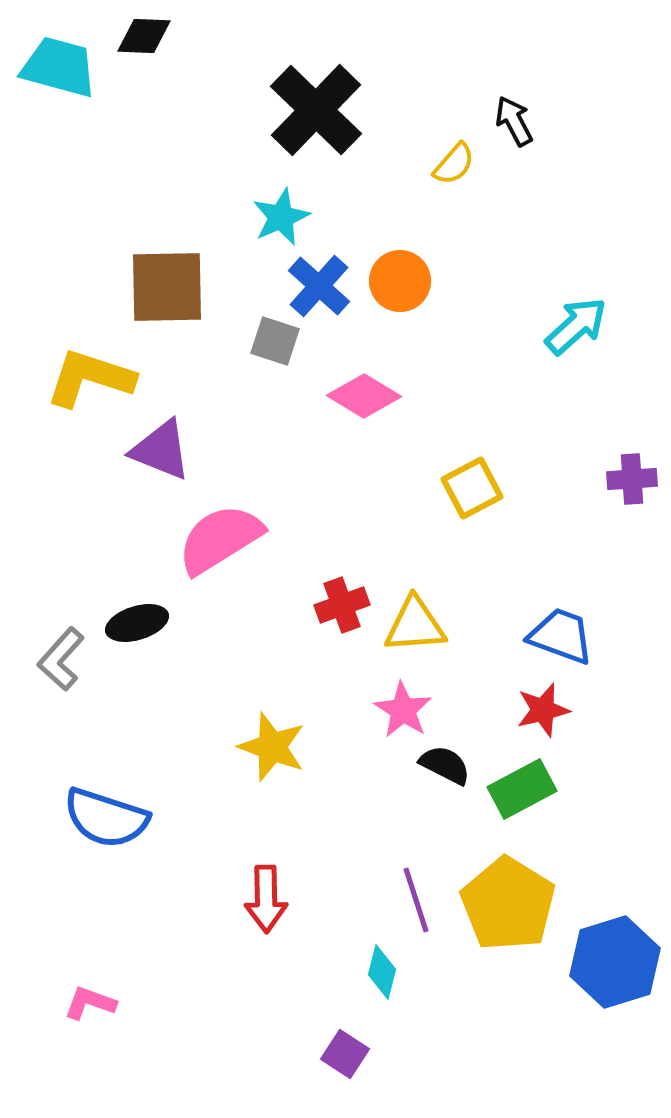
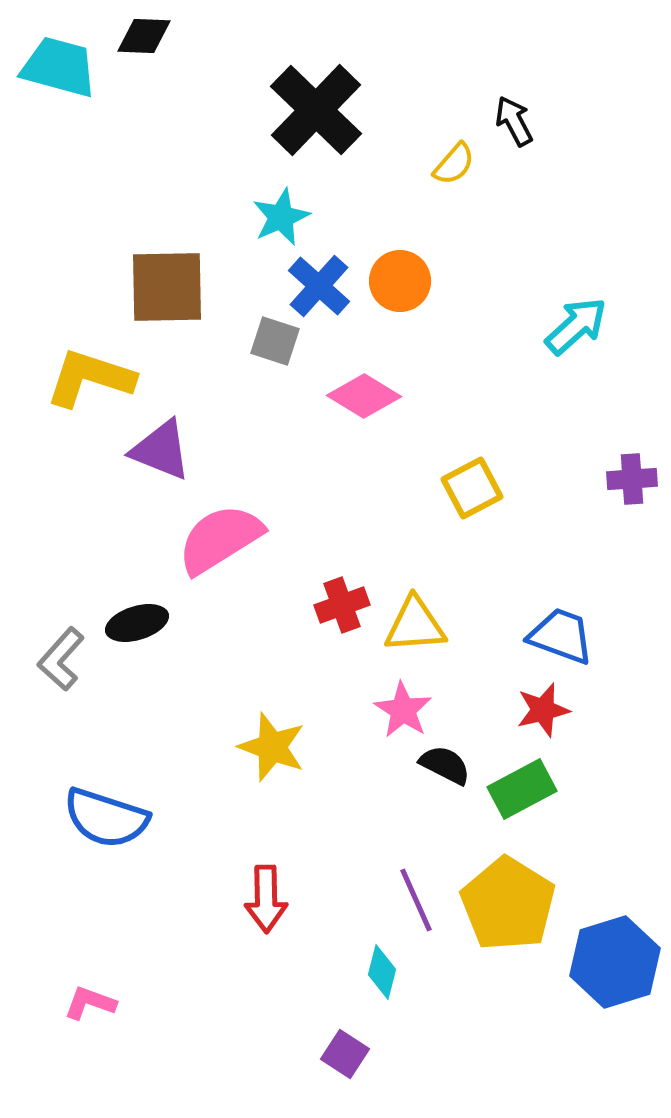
purple line: rotated 6 degrees counterclockwise
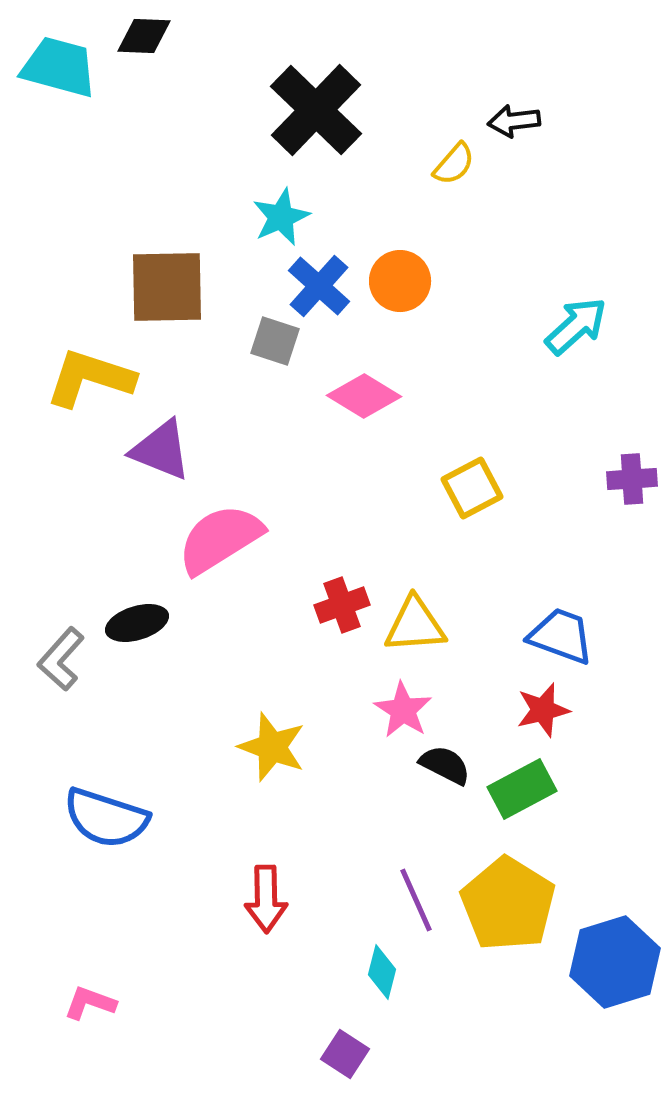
black arrow: rotated 69 degrees counterclockwise
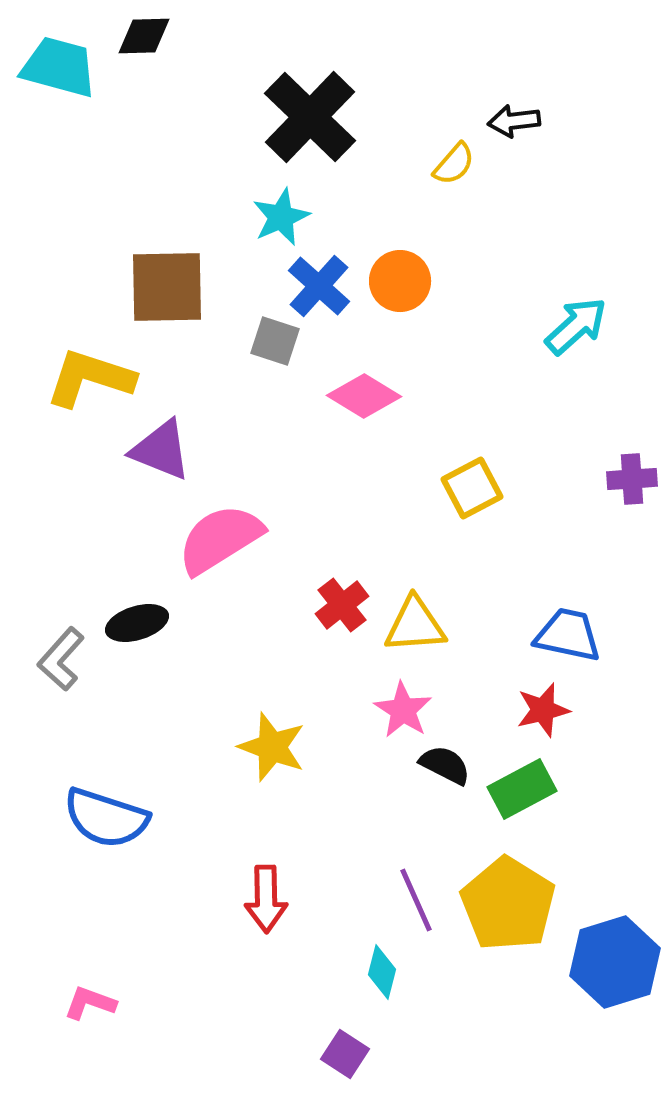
black diamond: rotated 4 degrees counterclockwise
black cross: moved 6 px left, 7 px down
red cross: rotated 18 degrees counterclockwise
blue trapezoid: moved 7 px right, 1 px up; rotated 8 degrees counterclockwise
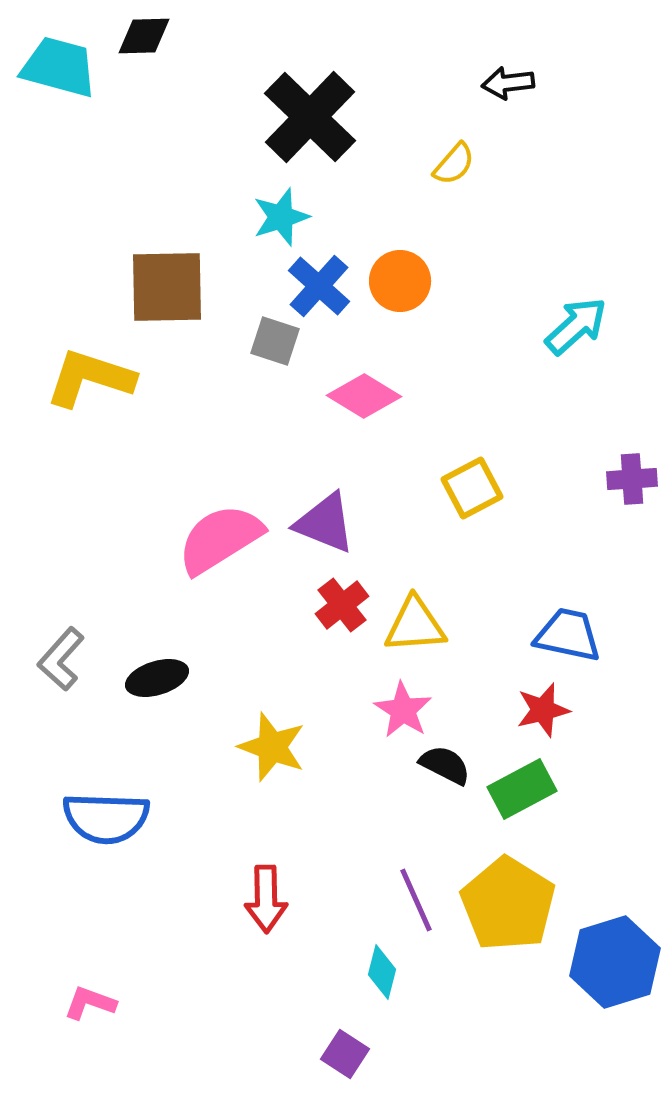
black arrow: moved 6 px left, 38 px up
cyan star: rotated 6 degrees clockwise
purple triangle: moved 164 px right, 73 px down
black ellipse: moved 20 px right, 55 px down
blue semicircle: rotated 16 degrees counterclockwise
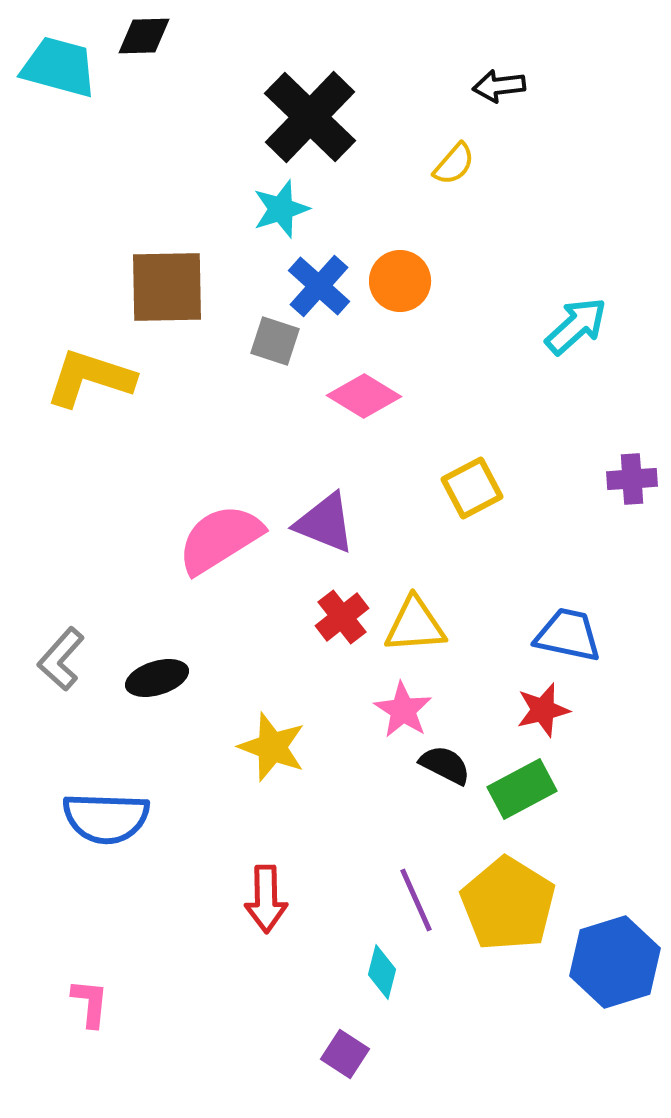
black arrow: moved 9 px left, 3 px down
cyan star: moved 8 px up
red cross: moved 12 px down
pink L-shape: rotated 76 degrees clockwise
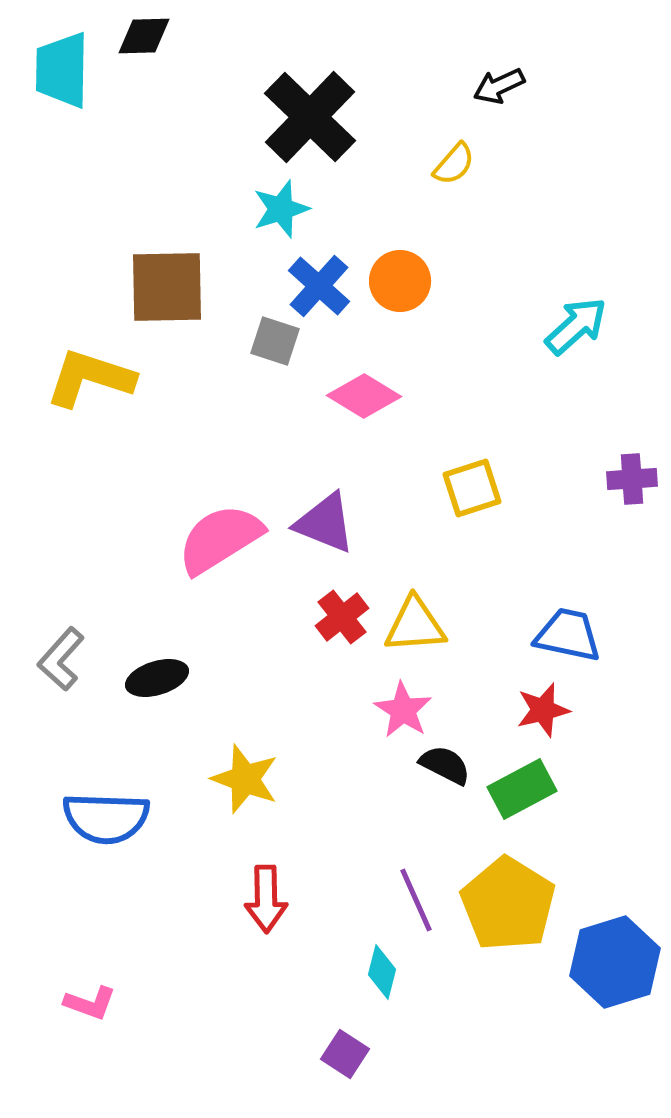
cyan trapezoid: moved 3 px right, 3 px down; rotated 104 degrees counterclockwise
black arrow: rotated 18 degrees counterclockwise
yellow square: rotated 10 degrees clockwise
yellow star: moved 27 px left, 32 px down
pink L-shape: rotated 104 degrees clockwise
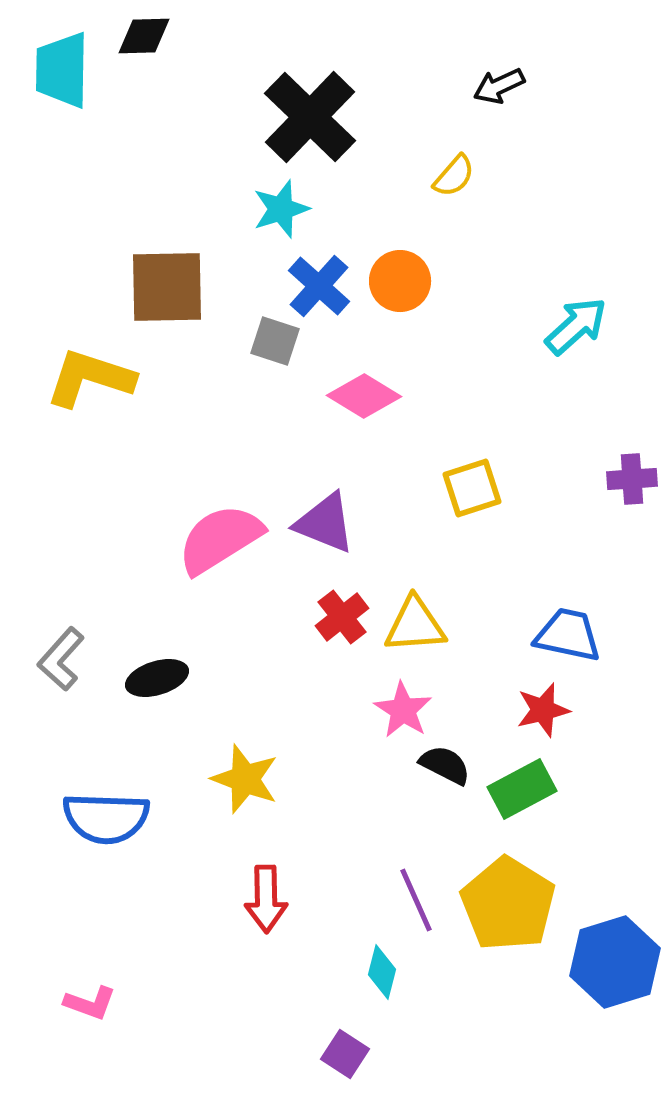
yellow semicircle: moved 12 px down
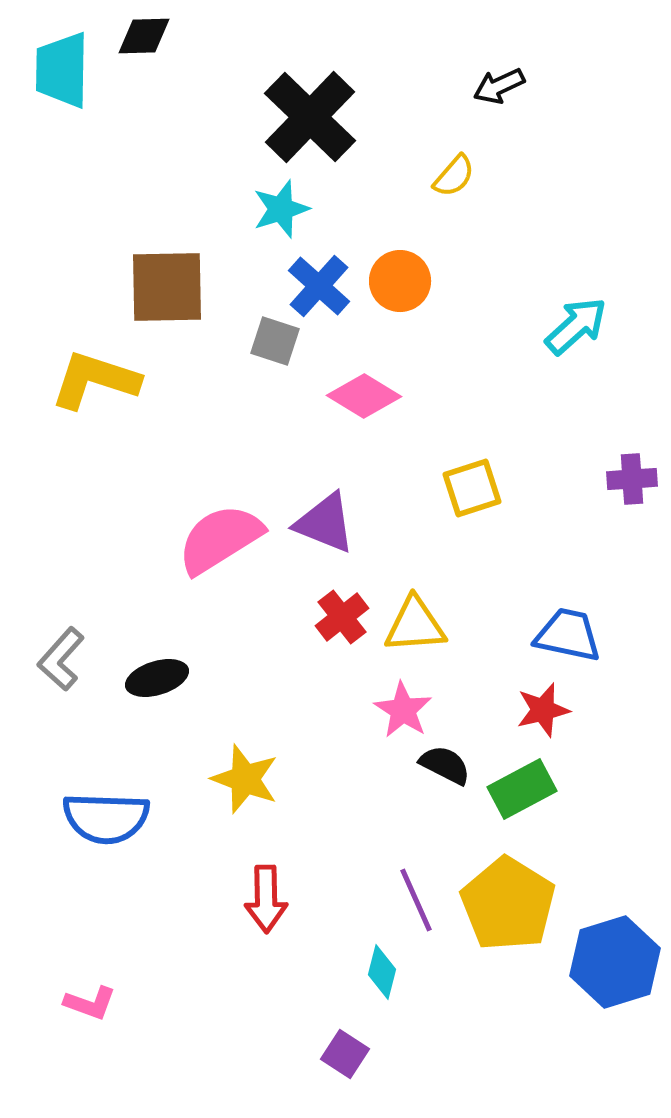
yellow L-shape: moved 5 px right, 2 px down
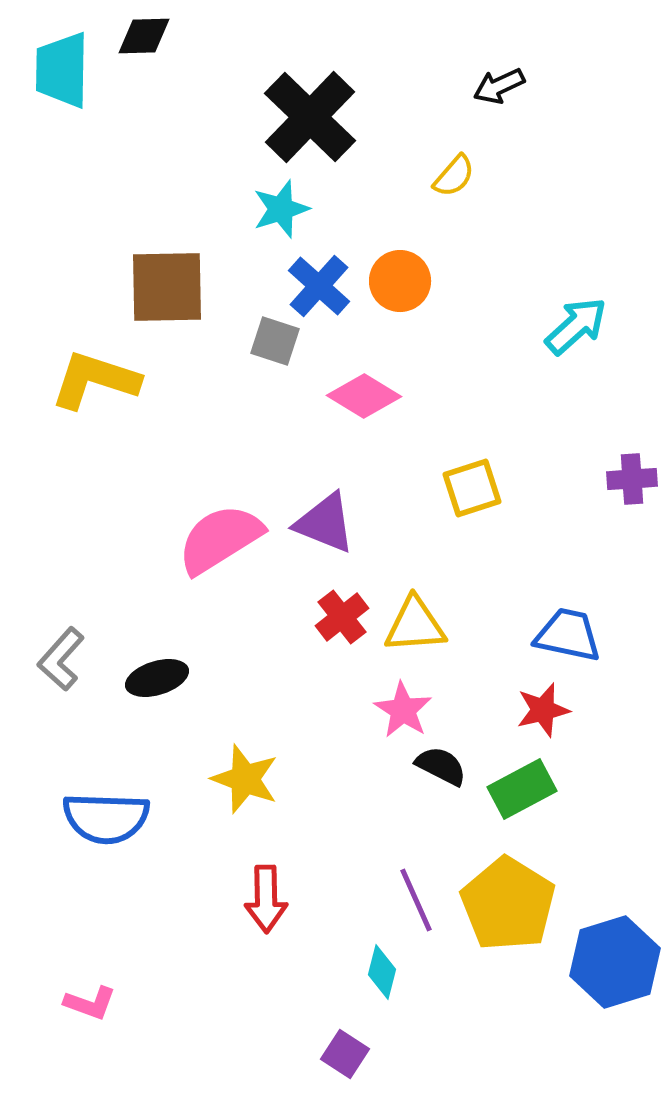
black semicircle: moved 4 px left, 1 px down
